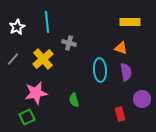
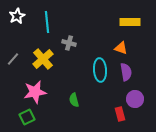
white star: moved 11 px up
pink star: moved 1 px left, 1 px up
purple circle: moved 7 px left
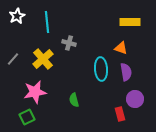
cyan ellipse: moved 1 px right, 1 px up
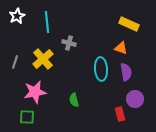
yellow rectangle: moved 1 px left, 2 px down; rotated 24 degrees clockwise
gray line: moved 2 px right, 3 px down; rotated 24 degrees counterclockwise
green square: rotated 28 degrees clockwise
